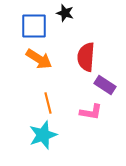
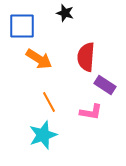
blue square: moved 12 px left
orange line: moved 1 px right, 1 px up; rotated 15 degrees counterclockwise
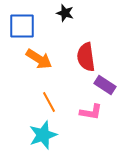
red semicircle: rotated 12 degrees counterclockwise
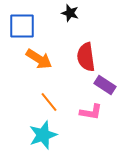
black star: moved 5 px right
orange line: rotated 10 degrees counterclockwise
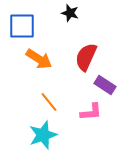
red semicircle: rotated 32 degrees clockwise
pink L-shape: rotated 15 degrees counterclockwise
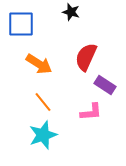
black star: moved 1 px right, 1 px up
blue square: moved 1 px left, 2 px up
orange arrow: moved 5 px down
orange line: moved 6 px left
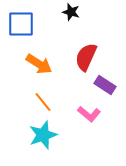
pink L-shape: moved 2 px left, 2 px down; rotated 45 degrees clockwise
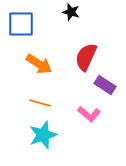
orange line: moved 3 px left, 1 px down; rotated 35 degrees counterclockwise
